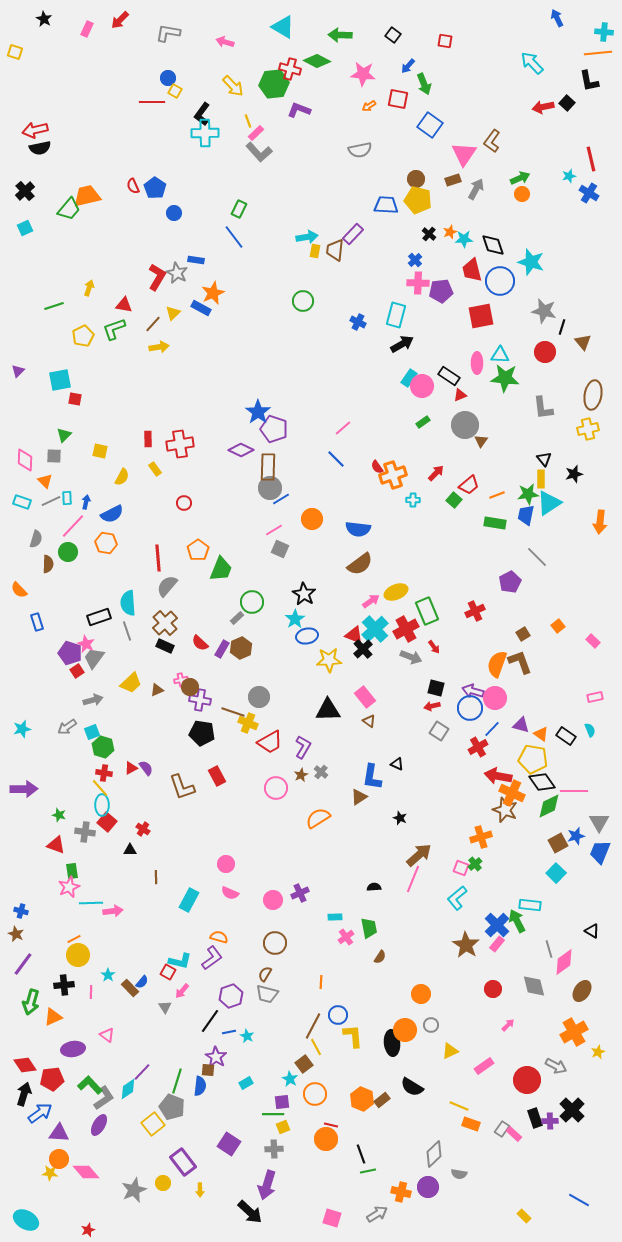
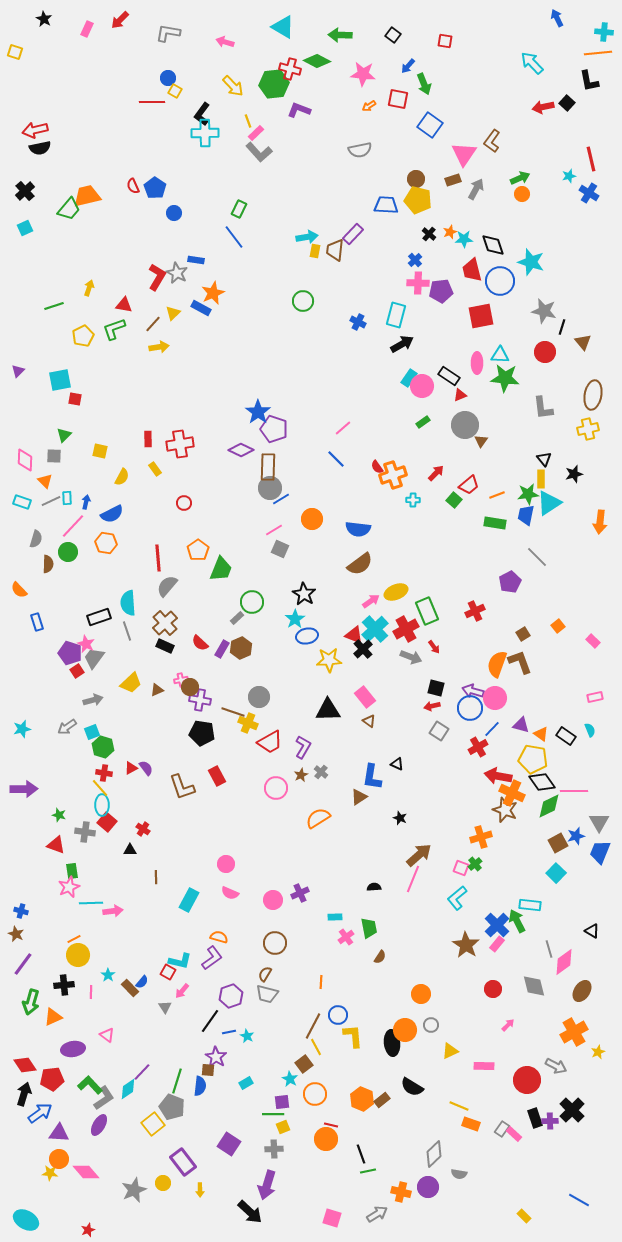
pink rectangle at (484, 1066): rotated 36 degrees clockwise
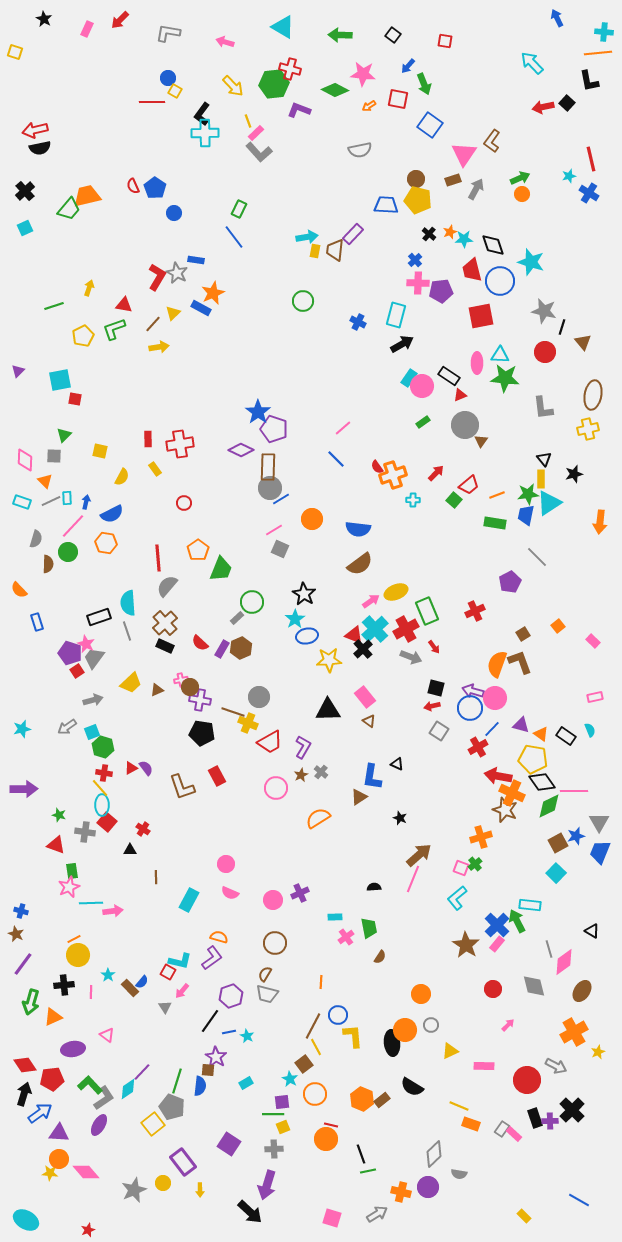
green diamond at (317, 61): moved 18 px right, 29 px down
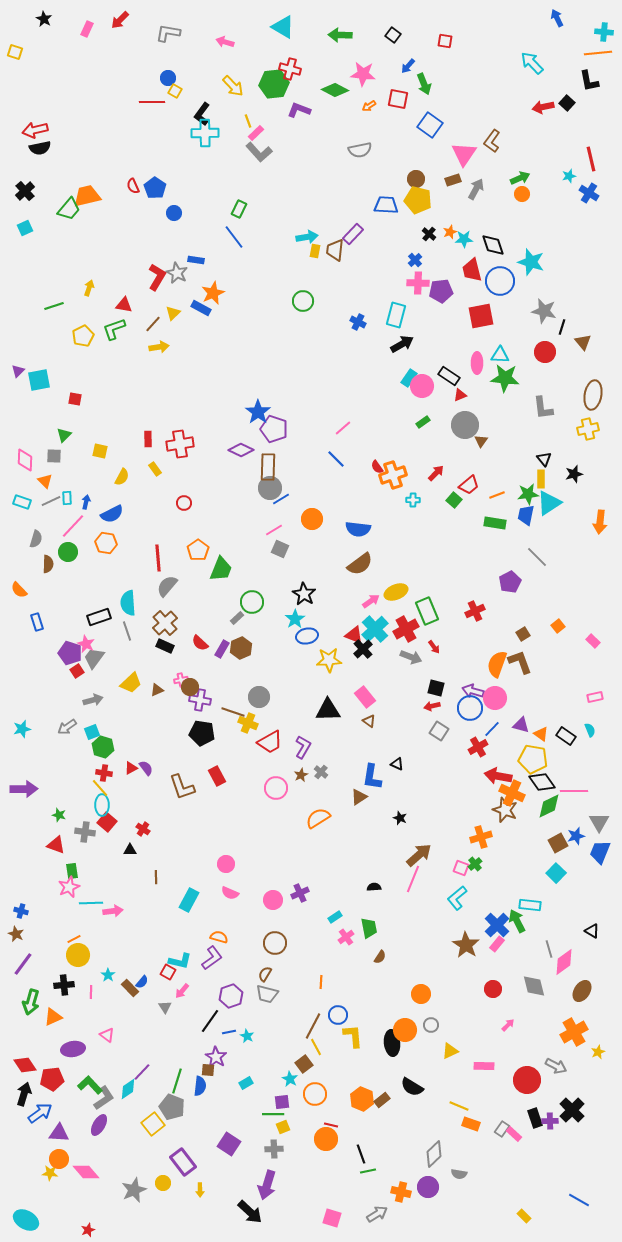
cyan square at (60, 380): moved 21 px left
cyan rectangle at (335, 917): rotated 32 degrees counterclockwise
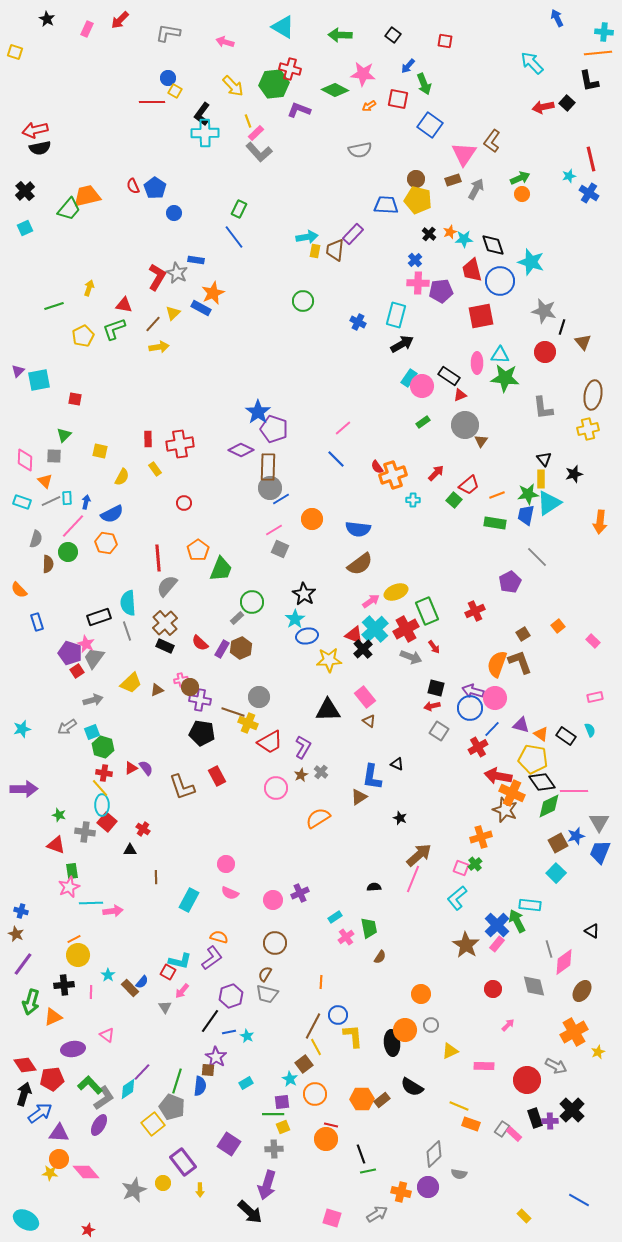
black star at (44, 19): moved 3 px right
orange hexagon at (362, 1099): rotated 25 degrees counterclockwise
